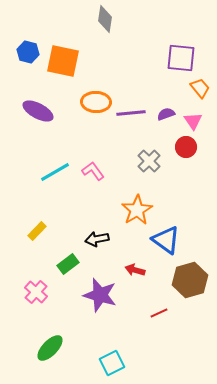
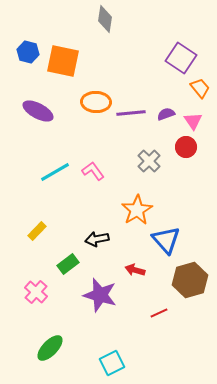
purple square: rotated 28 degrees clockwise
blue triangle: rotated 12 degrees clockwise
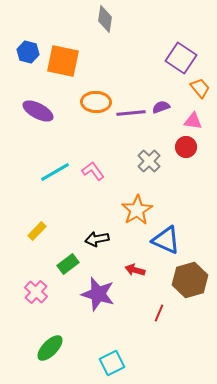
purple semicircle: moved 5 px left, 7 px up
pink triangle: rotated 48 degrees counterclockwise
blue triangle: rotated 24 degrees counterclockwise
purple star: moved 2 px left, 1 px up
red line: rotated 42 degrees counterclockwise
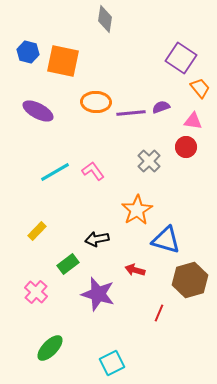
blue triangle: rotated 8 degrees counterclockwise
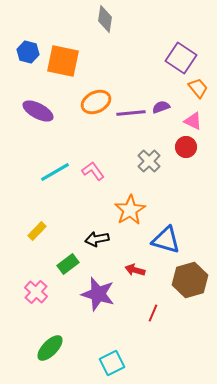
orange trapezoid: moved 2 px left
orange ellipse: rotated 28 degrees counterclockwise
pink triangle: rotated 18 degrees clockwise
orange star: moved 7 px left
red line: moved 6 px left
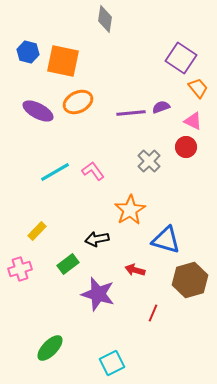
orange ellipse: moved 18 px left
pink cross: moved 16 px left, 23 px up; rotated 30 degrees clockwise
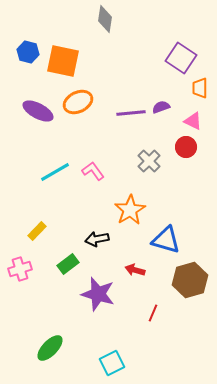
orange trapezoid: moved 2 px right; rotated 140 degrees counterclockwise
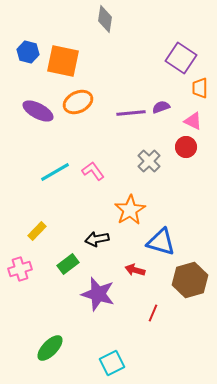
blue triangle: moved 5 px left, 2 px down
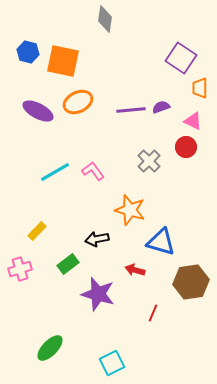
purple line: moved 3 px up
orange star: rotated 24 degrees counterclockwise
brown hexagon: moved 1 px right, 2 px down; rotated 8 degrees clockwise
